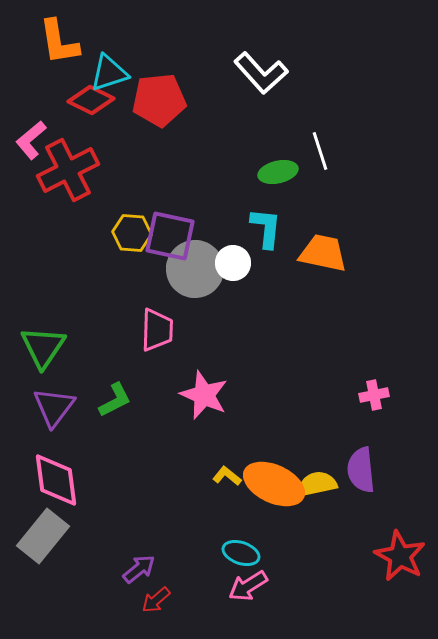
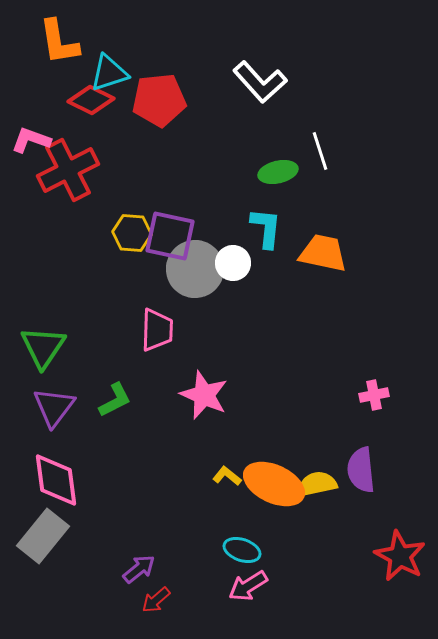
white L-shape: moved 1 px left, 9 px down
pink L-shape: rotated 60 degrees clockwise
cyan ellipse: moved 1 px right, 3 px up
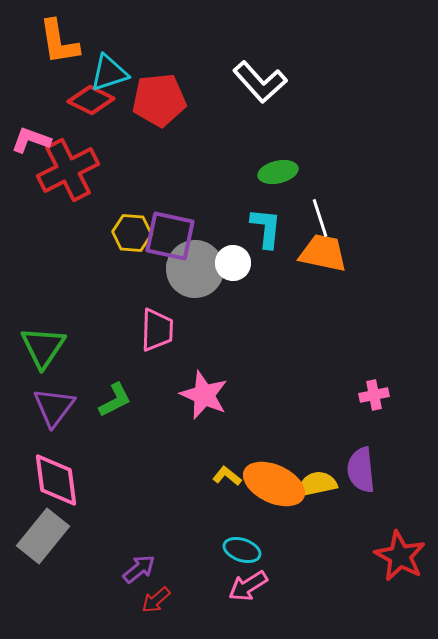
white line: moved 67 px down
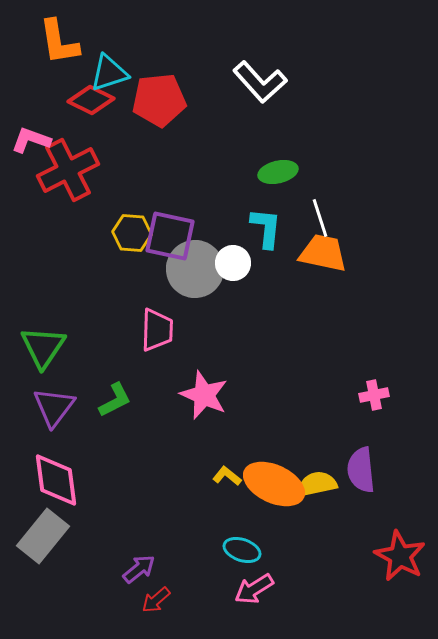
pink arrow: moved 6 px right, 3 px down
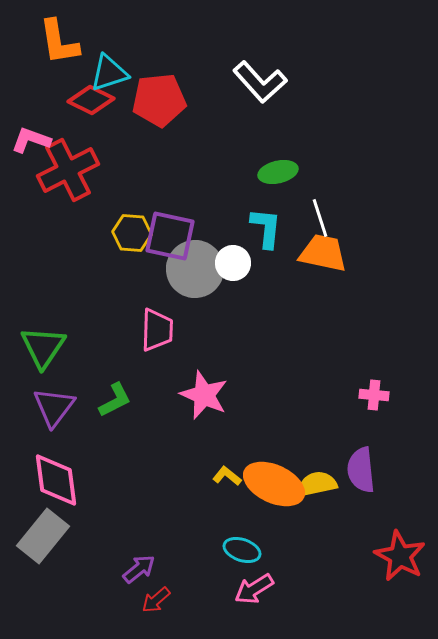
pink cross: rotated 16 degrees clockwise
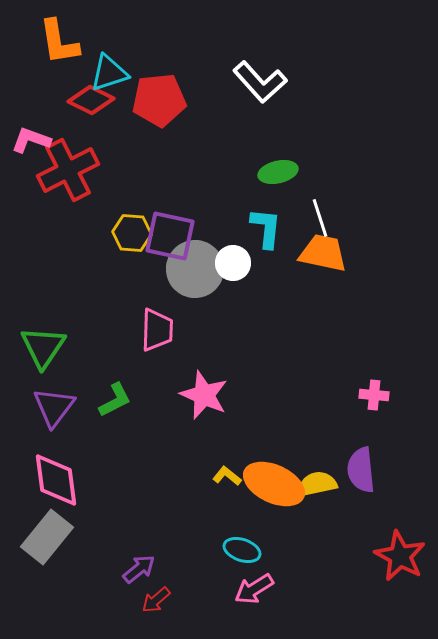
gray rectangle: moved 4 px right, 1 px down
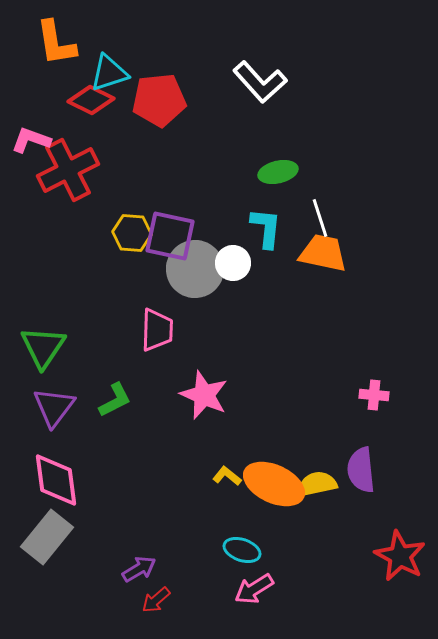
orange L-shape: moved 3 px left, 1 px down
purple arrow: rotated 8 degrees clockwise
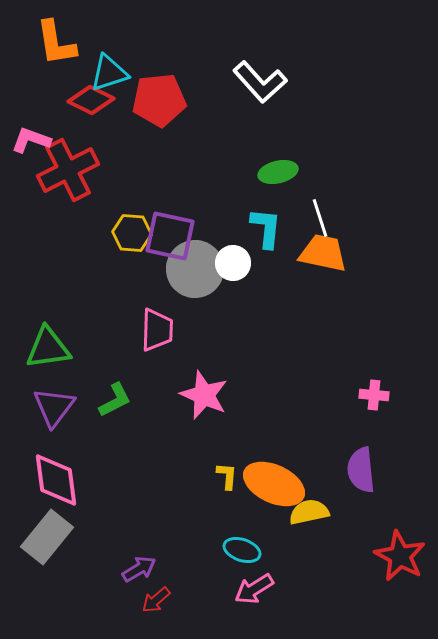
green triangle: moved 5 px right, 1 px down; rotated 48 degrees clockwise
yellow L-shape: rotated 56 degrees clockwise
yellow semicircle: moved 8 px left, 28 px down
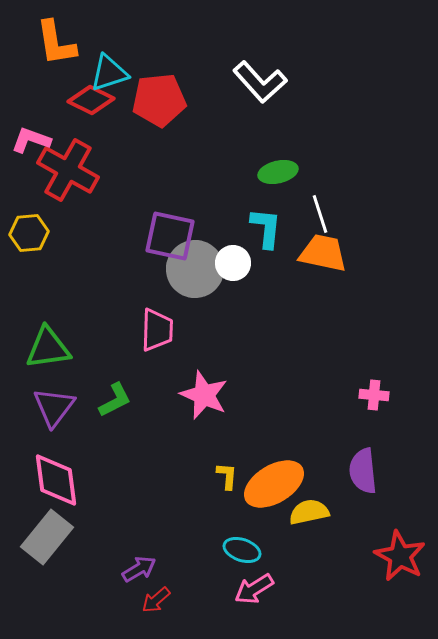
red cross: rotated 34 degrees counterclockwise
white line: moved 4 px up
yellow hexagon: moved 103 px left; rotated 9 degrees counterclockwise
purple semicircle: moved 2 px right, 1 px down
orange ellipse: rotated 56 degrees counterclockwise
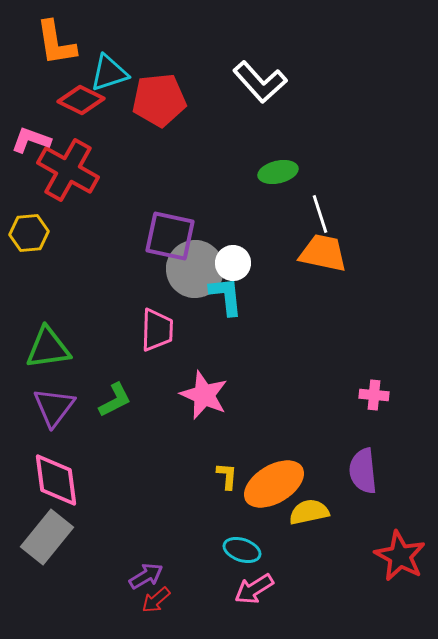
red diamond: moved 10 px left
cyan L-shape: moved 40 px left, 68 px down; rotated 12 degrees counterclockwise
purple arrow: moved 7 px right, 7 px down
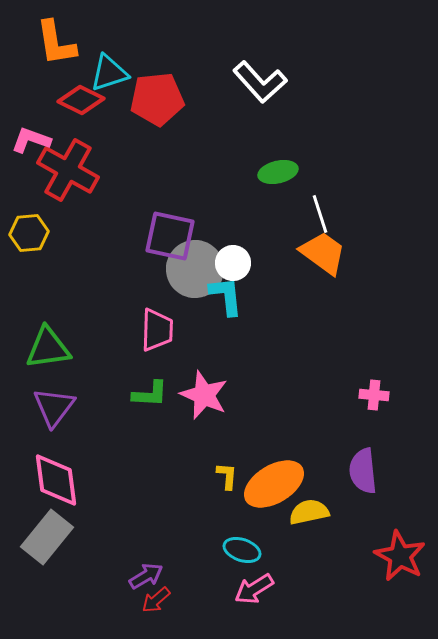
red pentagon: moved 2 px left, 1 px up
orange trapezoid: rotated 24 degrees clockwise
green L-shape: moved 35 px right, 6 px up; rotated 30 degrees clockwise
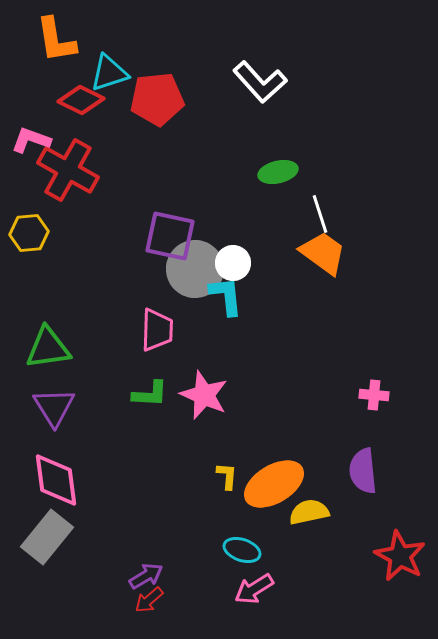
orange L-shape: moved 3 px up
purple triangle: rotated 9 degrees counterclockwise
red arrow: moved 7 px left
